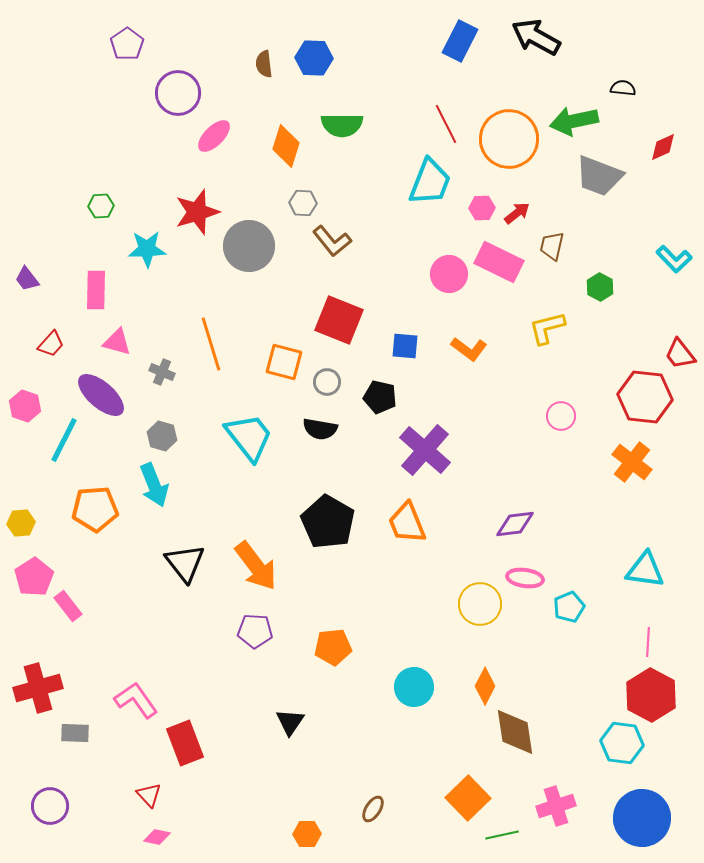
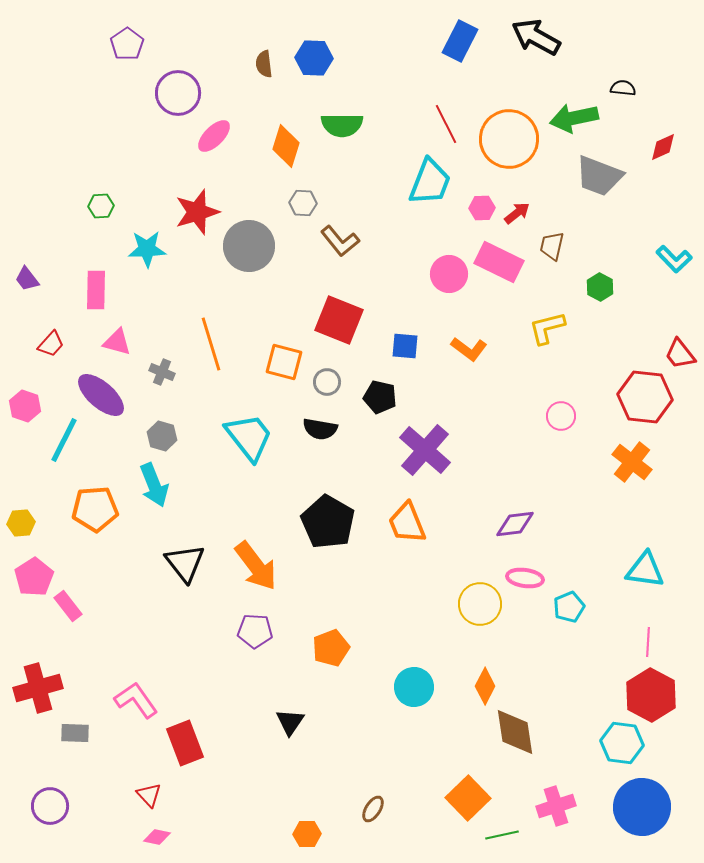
green arrow at (574, 121): moved 3 px up
brown L-shape at (332, 241): moved 8 px right
orange pentagon at (333, 647): moved 2 px left, 1 px down; rotated 15 degrees counterclockwise
blue circle at (642, 818): moved 11 px up
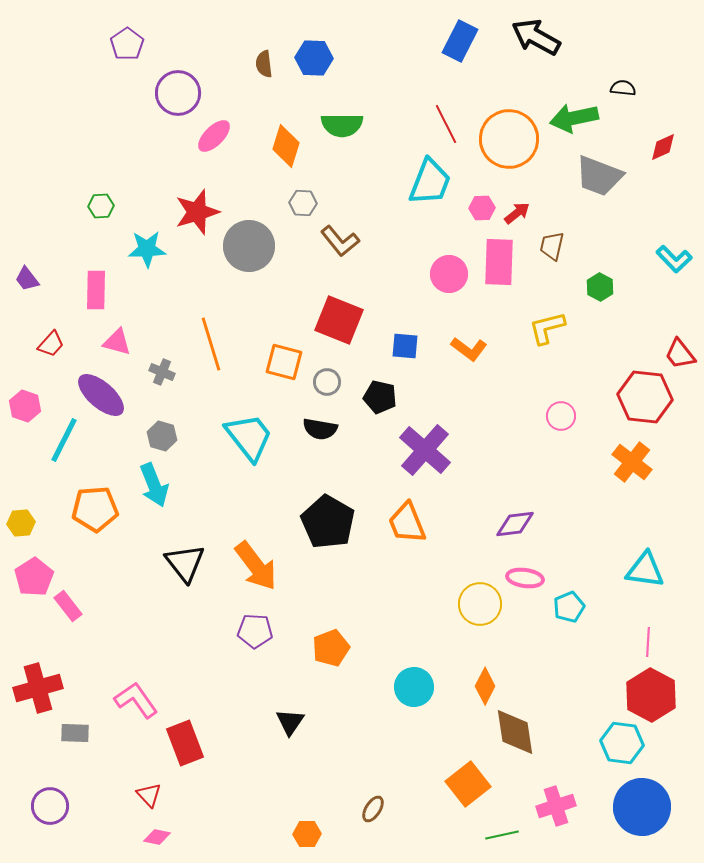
pink rectangle at (499, 262): rotated 66 degrees clockwise
orange square at (468, 798): moved 14 px up; rotated 6 degrees clockwise
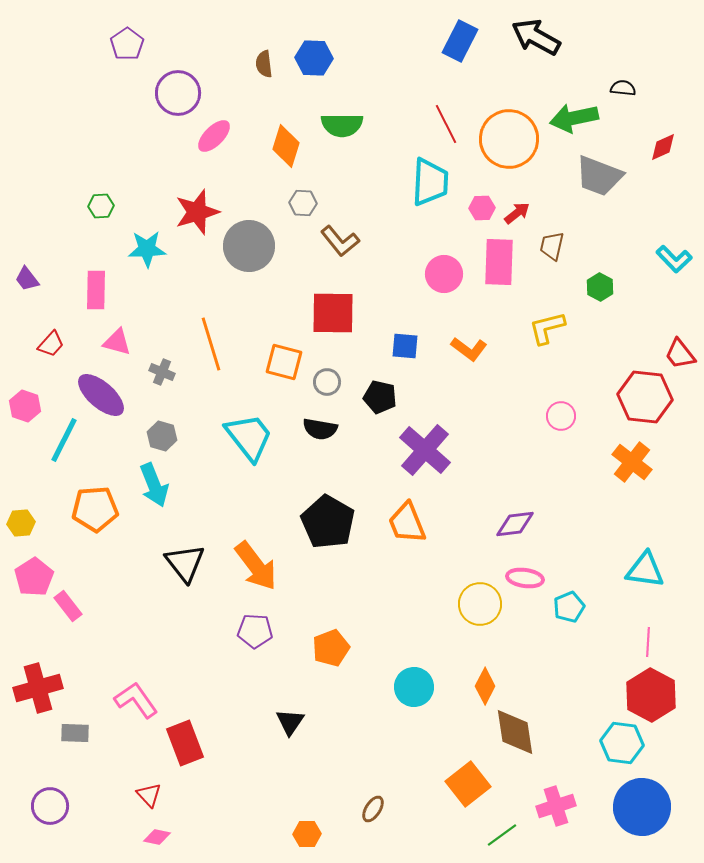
cyan trapezoid at (430, 182): rotated 18 degrees counterclockwise
pink circle at (449, 274): moved 5 px left
red square at (339, 320): moved 6 px left, 7 px up; rotated 21 degrees counterclockwise
green line at (502, 835): rotated 24 degrees counterclockwise
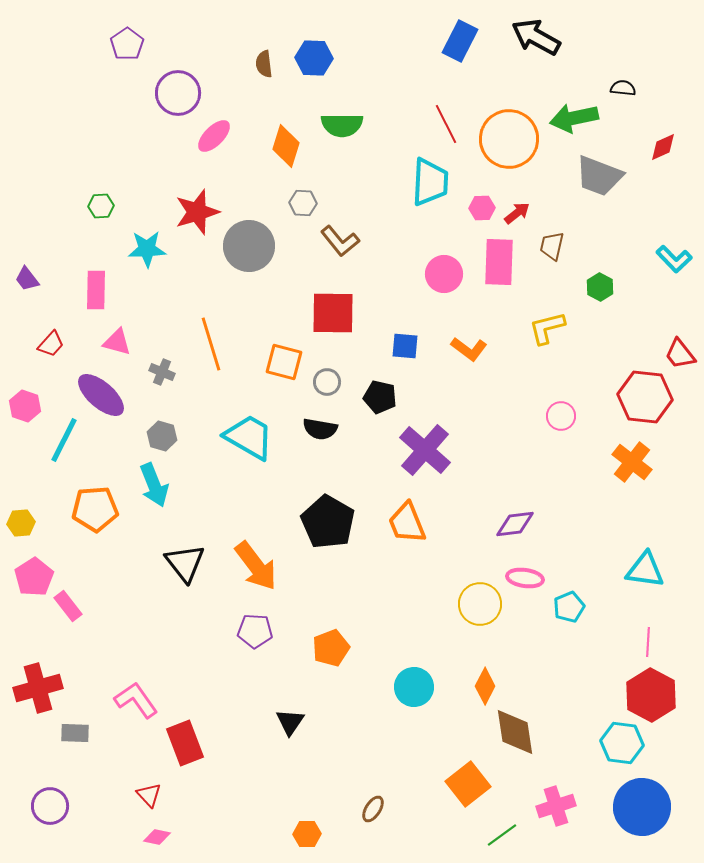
cyan trapezoid at (249, 437): rotated 22 degrees counterclockwise
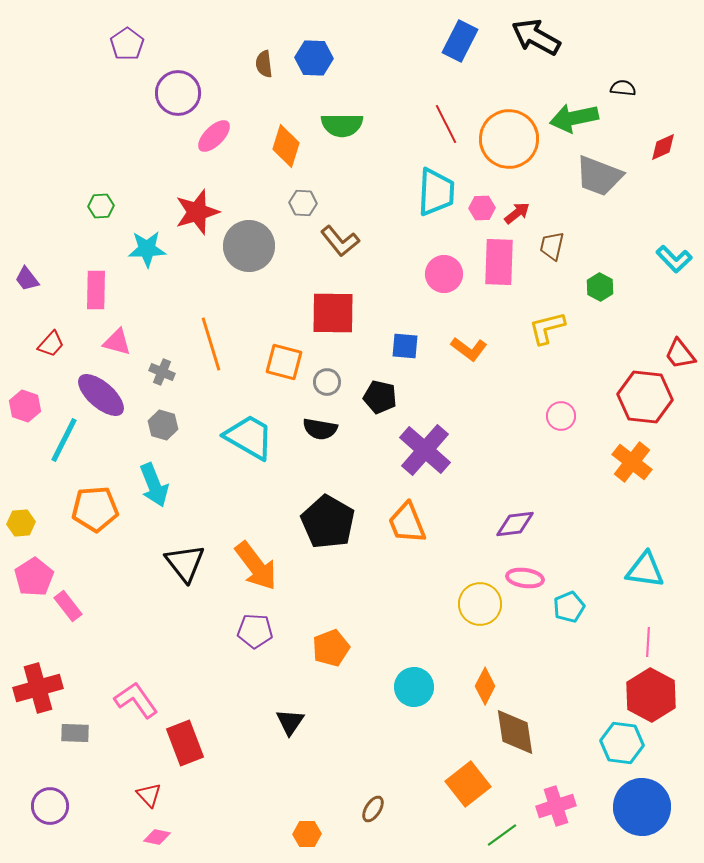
cyan trapezoid at (430, 182): moved 6 px right, 10 px down
gray hexagon at (162, 436): moved 1 px right, 11 px up
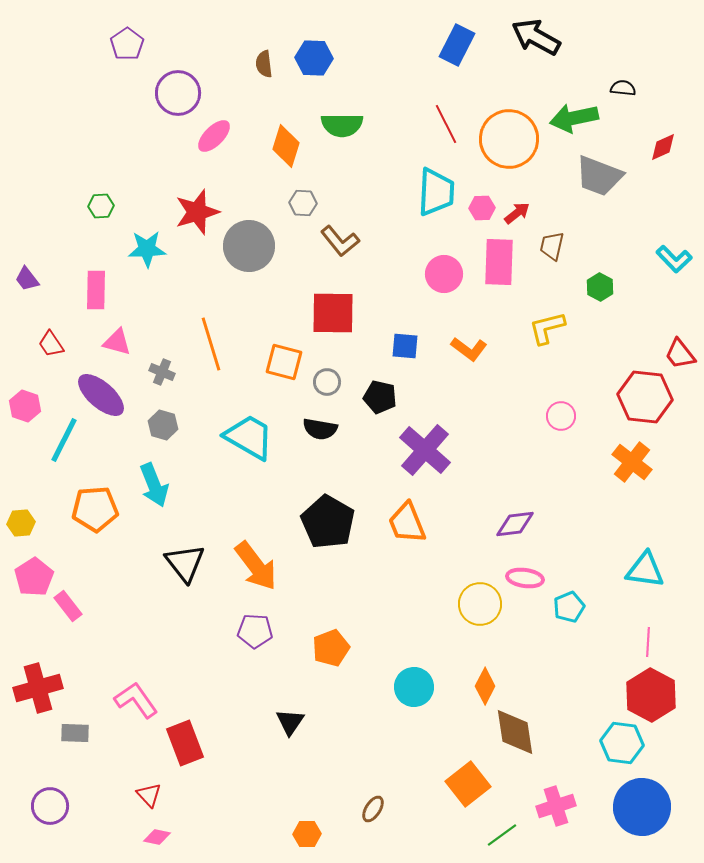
blue rectangle at (460, 41): moved 3 px left, 4 px down
red trapezoid at (51, 344): rotated 104 degrees clockwise
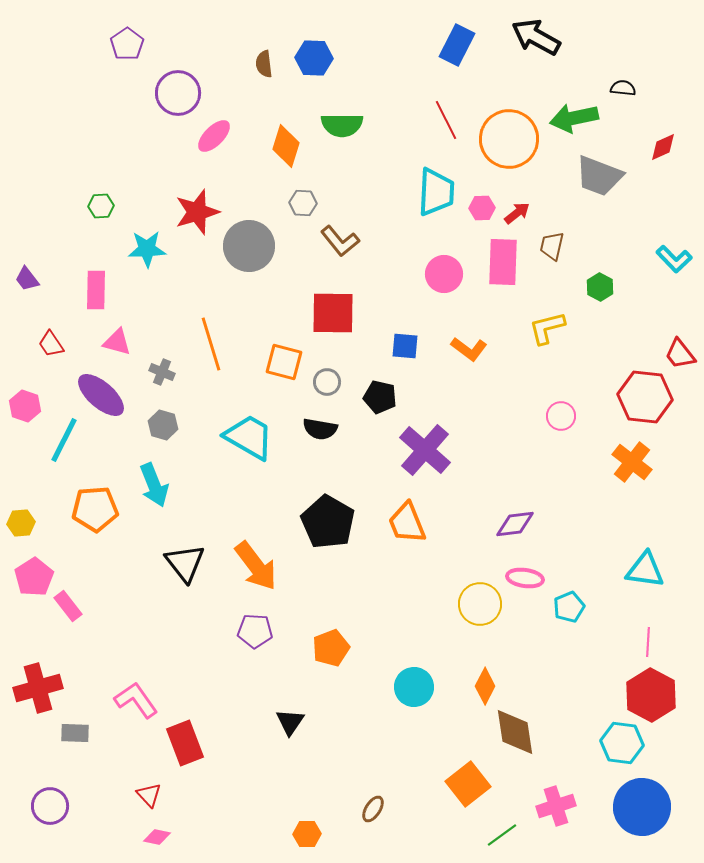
red line at (446, 124): moved 4 px up
pink rectangle at (499, 262): moved 4 px right
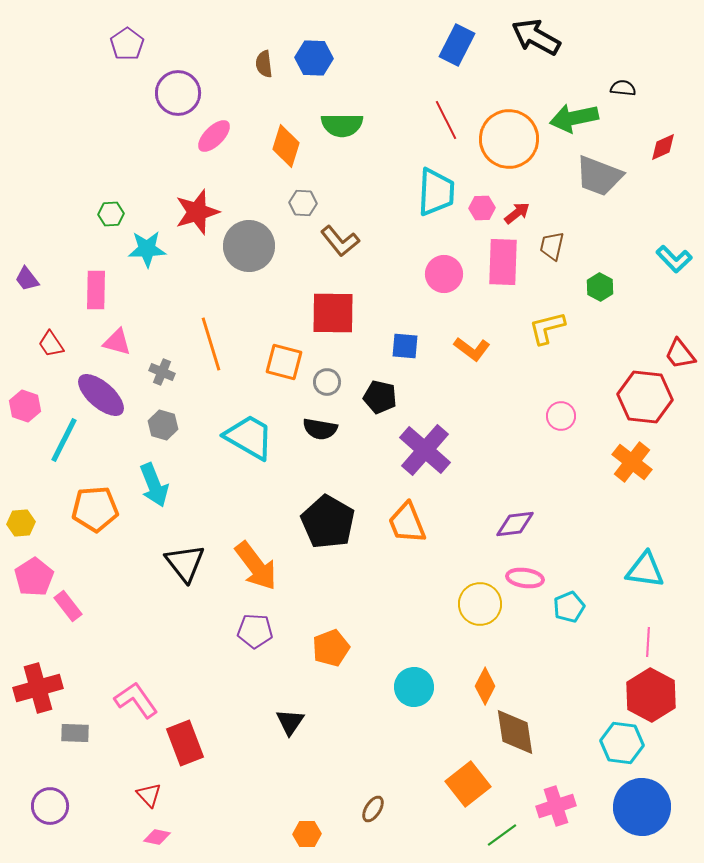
green hexagon at (101, 206): moved 10 px right, 8 px down
orange L-shape at (469, 349): moved 3 px right
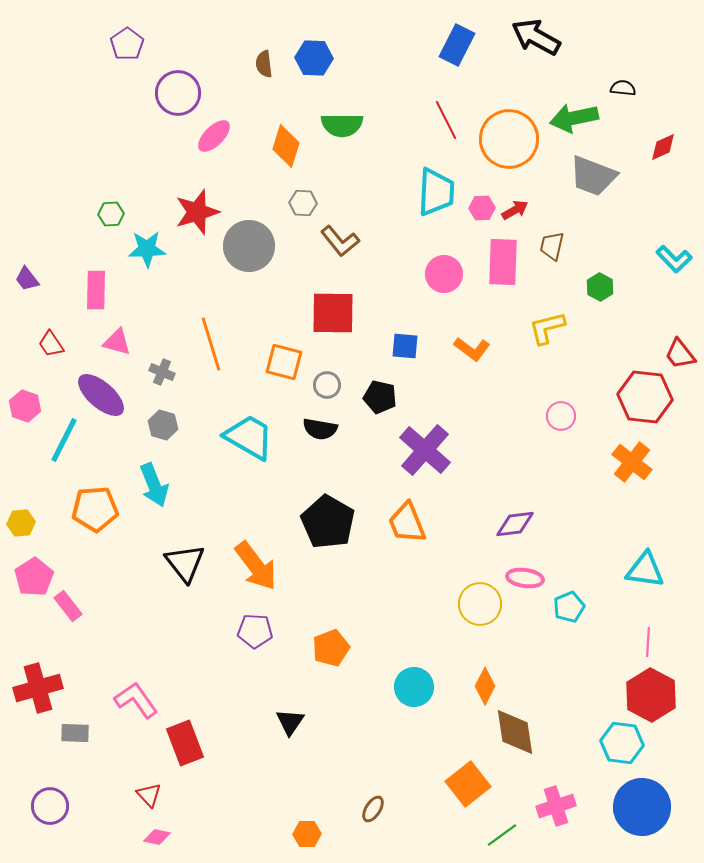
gray trapezoid at (599, 176): moved 6 px left
red arrow at (517, 213): moved 2 px left, 3 px up; rotated 8 degrees clockwise
gray circle at (327, 382): moved 3 px down
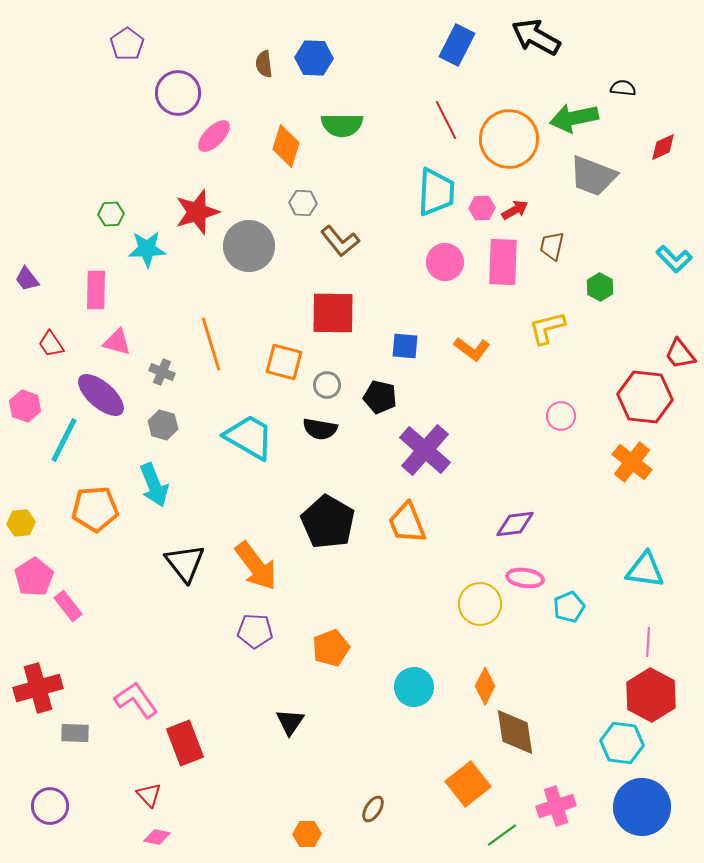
pink circle at (444, 274): moved 1 px right, 12 px up
